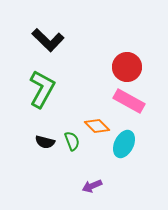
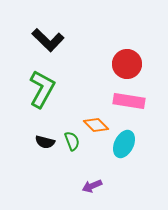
red circle: moved 3 px up
pink rectangle: rotated 20 degrees counterclockwise
orange diamond: moved 1 px left, 1 px up
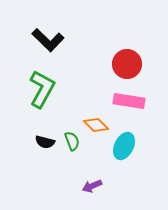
cyan ellipse: moved 2 px down
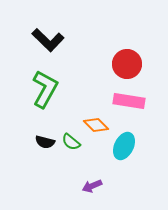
green L-shape: moved 3 px right
green semicircle: moved 1 px left, 1 px down; rotated 150 degrees clockwise
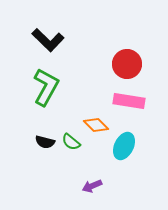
green L-shape: moved 1 px right, 2 px up
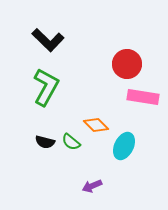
pink rectangle: moved 14 px right, 4 px up
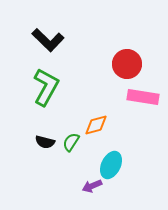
orange diamond: rotated 60 degrees counterclockwise
green semicircle: rotated 84 degrees clockwise
cyan ellipse: moved 13 px left, 19 px down
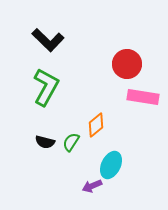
orange diamond: rotated 25 degrees counterclockwise
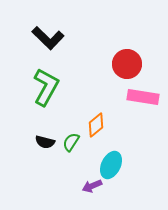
black L-shape: moved 2 px up
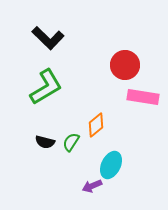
red circle: moved 2 px left, 1 px down
green L-shape: rotated 30 degrees clockwise
